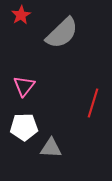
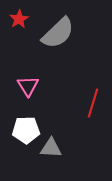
red star: moved 2 px left, 4 px down
gray semicircle: moved 4 px left
pink triangle: moved 4 px right; rotated 10 degrees counterclockwise
white pentagon: moved 2 px right, 3 px down
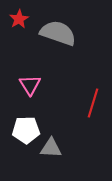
gray semicircle: rotated 117 degrees counterclockwise
pink triangle: moved 2 px right, 1 px up
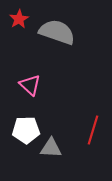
gray semicircle: moved 1 px left, 1 px up
pink triangle: rotated 15 degrees counterclockwise
red line: moved 27 px down
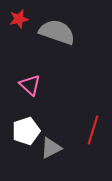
red star: rotated 18 degrees clockwise
white pentagon: moved 1 px down; rotated 16 degrees counterclockwise
gray triangle: rotated 30 degrees counterclockwise
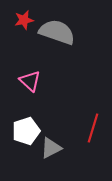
red star: moved 5 px right, 1 px down
pink triangle: moved 4 px up
red line: moved 2 px up
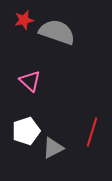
red line: moved 1 px left, 4 px down
gray triangle: moved 2 px right
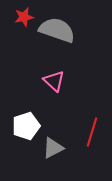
red star: moved 3 px up
gray semicircle: moved 2 px up
pink triangle: moved 24 px right
white pentagon: moved 5 px up
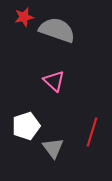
gray triangle: rotated 40 degrees counterclockwise
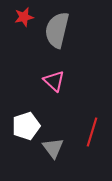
gray semicircle: rotated 96 degrees counterclockwise
